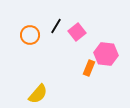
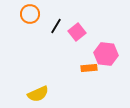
orange circle: moved 21 px up
orange rectangle: rotated 63 degrees clockwise
yellow semicircle: rotated 25 degrees clockwise
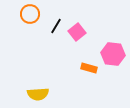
pink hexagon: moved 7 px right
orange rectangle: rotated 21 degrees clockwise
yellow semicircle: rotated 20 degrees clockwise
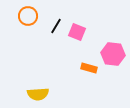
orange circle: moved 2 px left, 2 px down
pink square: rotated 30 degrees counterclockwise
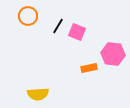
black line: moved 2 px right
orange rectangle: rotated 28 degrees counterclockwise
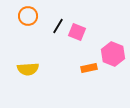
pink hexagon: rotated 15 degrees clockwise
yellow semicircle: moved 10 px left, 25 px up
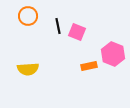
black line: rotated 42 degrees counterclockwise
orange rectangle: moved 2 px up
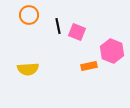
orange circle: moved 1 px right, 1 px up
pink hexagon: moved 1 px left, 3 px up
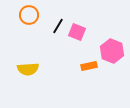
black line: rotated 42 degrees clockwise
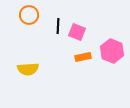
black line: rotated 28 degrees counterclockwise
orange rectangle: moved 6 px left, 9 px up
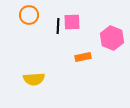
pink square: moved 5 px left, 10 px up; rotated 24 degrees counterclockwise
pink hexagon: moved 13 px up
yellow semicircle: moved 6 px right, 10 px down
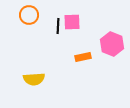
pink hexagon: moved 6 px down
